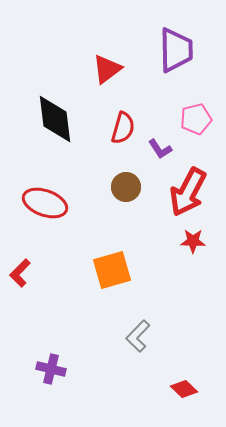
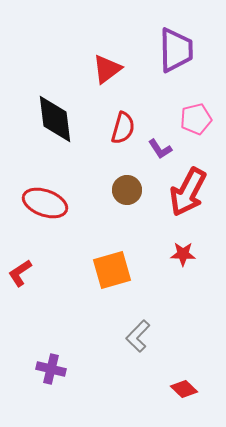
brown circle: moved 1 px right, 3 px down
red star: moved 10 px left, 13 px down
red L-shape: rotated 12 degrees clockwise
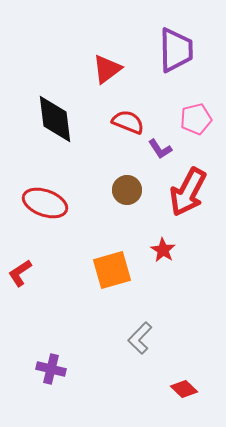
red semicircle: moved 5 px right, 6 px up; rotated 84 degrees counterclockwise
red star: moved 20 px left, 4 px up; rotated 30 degrees clockwise
gray L-shape: moved 2 px right, 2 px down
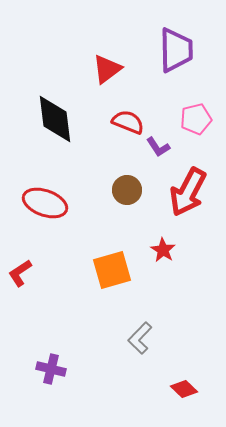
purple L-shape: moved 2 px left, 2 px up
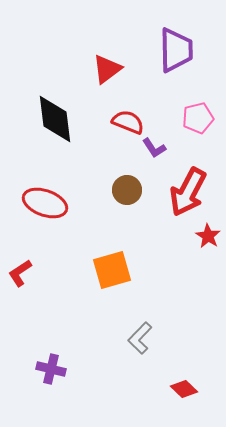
pink pentagon: moved 2 px right, 1 px up
purple L-shape: moved 4 px left, 1 px down
red star: moved 45 px right, 14 px up
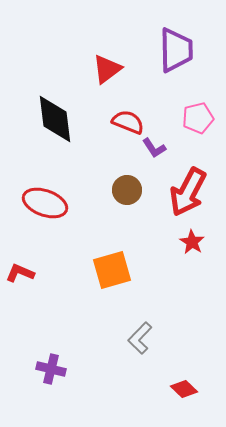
red star: moved 16 px left, 6 px down
red L-shape: rotated 56 degrees clockwise
